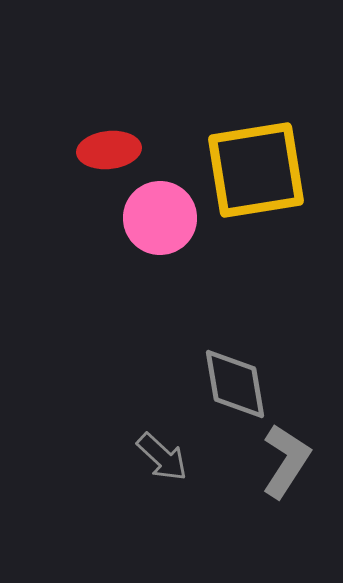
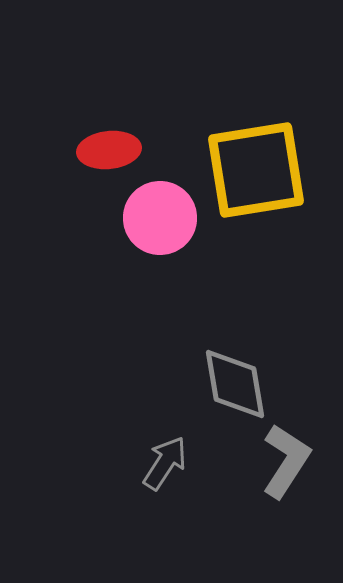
gray arrow: moved 3 px right, 6 px down; rotated 100 degrees counterclockwise
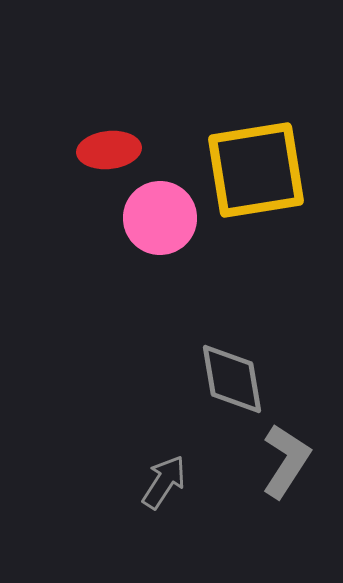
gray diamond: moved 3 px left, 5 px up
gray arrow: moved 1 px left, 19 px down
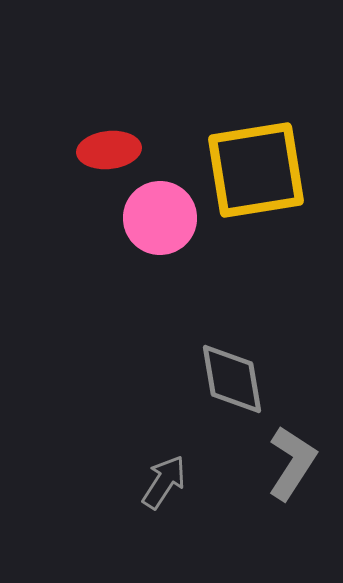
gray L-shape: moved 6 px right, 2 px down
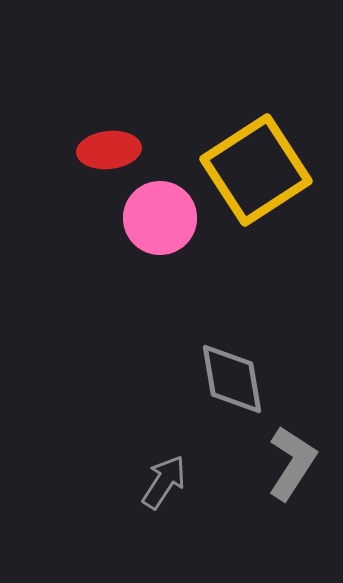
yellow square: rotated 24 degrees counterclockwise
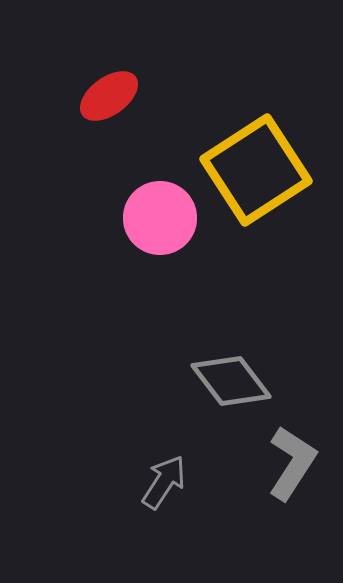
red ellipse: moved 54 px up; rotated 30 degrees counterclockwise
gray diamond: moved 1 px left, 2 px down; rotated 28 degrees counterclockwise
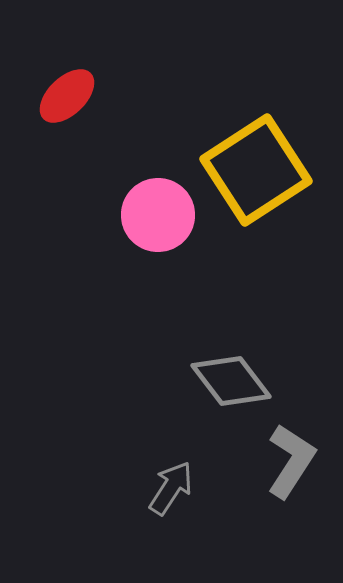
red ellipse: moved 42 px left; rotated 8 degrees counterclockwise
pink circle: moved 2 px left, 3 px up
gray L-shape: moved 1 px left, 2 px up
gray arrow: moved 7 px right, 6 px down
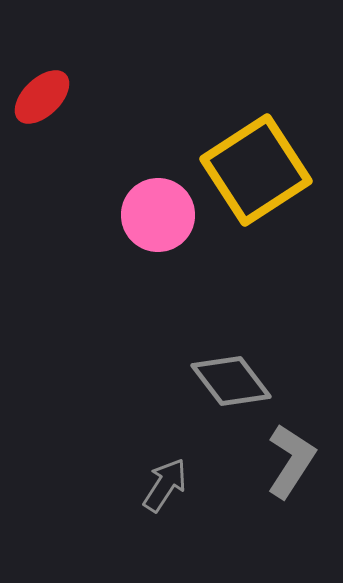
red ellipse: moved 25 px left, 1 px down
gray arrow: moved 6 px left, 3 px up
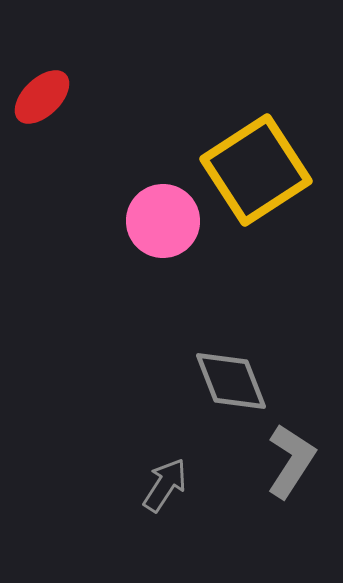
pink circle: moved 5 px right, 6 px down
gray diamond: rotated 16 degrees clockwise
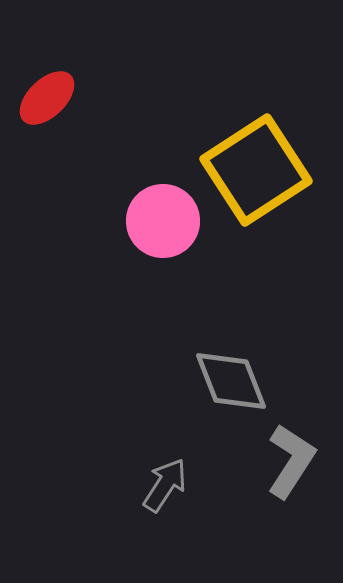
red ellipse: moved 5 px right, 1 px down
